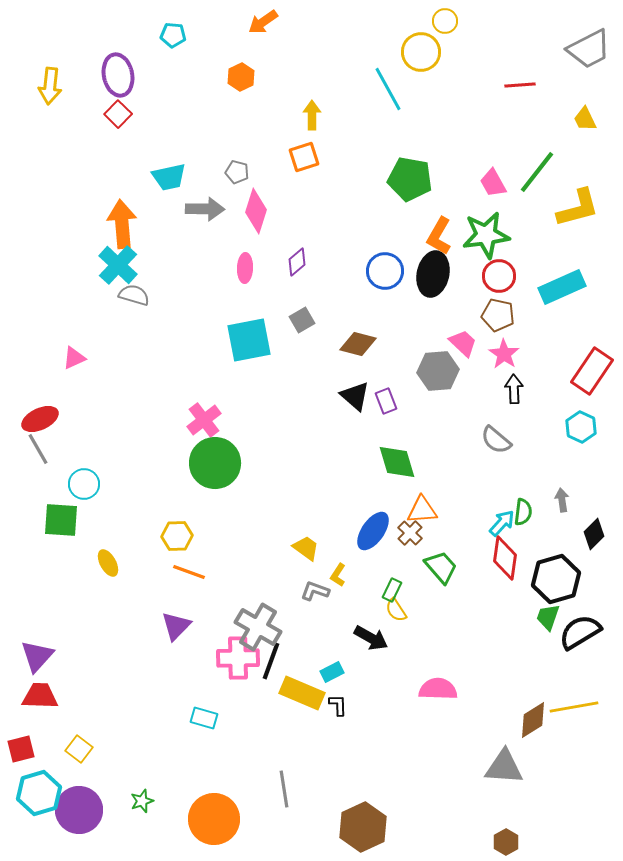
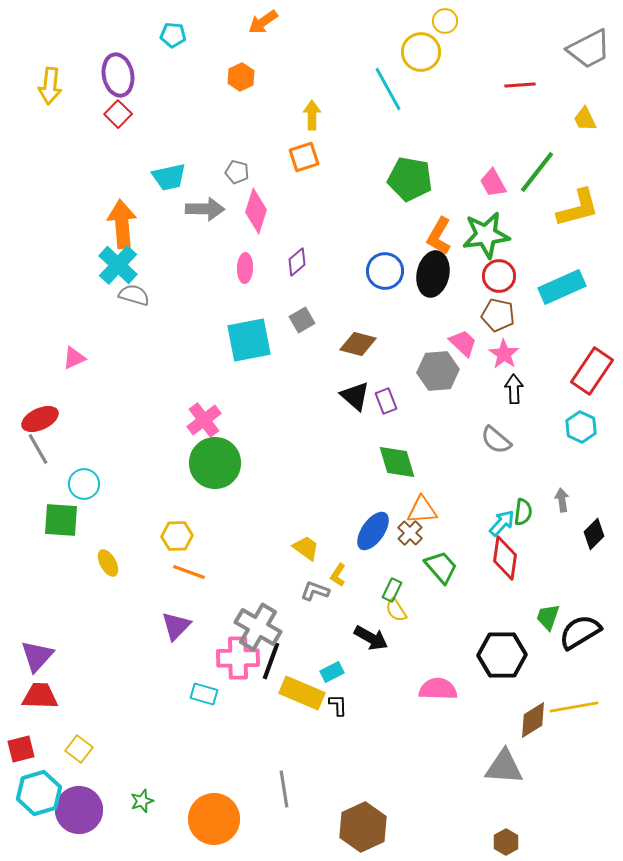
black hexagon at (556, 579): moved 54 px left, 76 px down; rotated 15 degrees clockwise
cyan rectangle at (204, 718): moved 24 px up
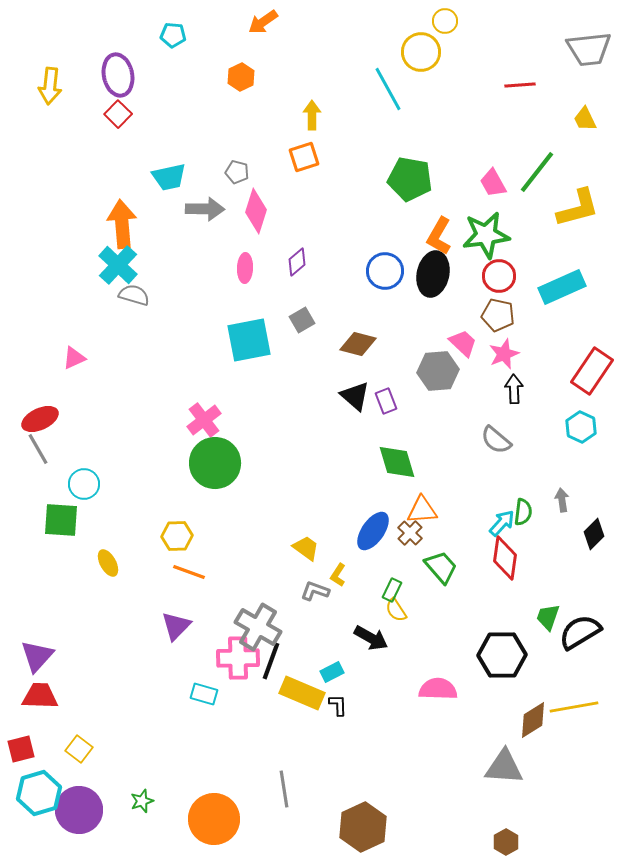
gray trapezoid at (589, 49): rotated 21 degrees clockwise
pink star at (504, 354): rotated 16 degrees clockwise
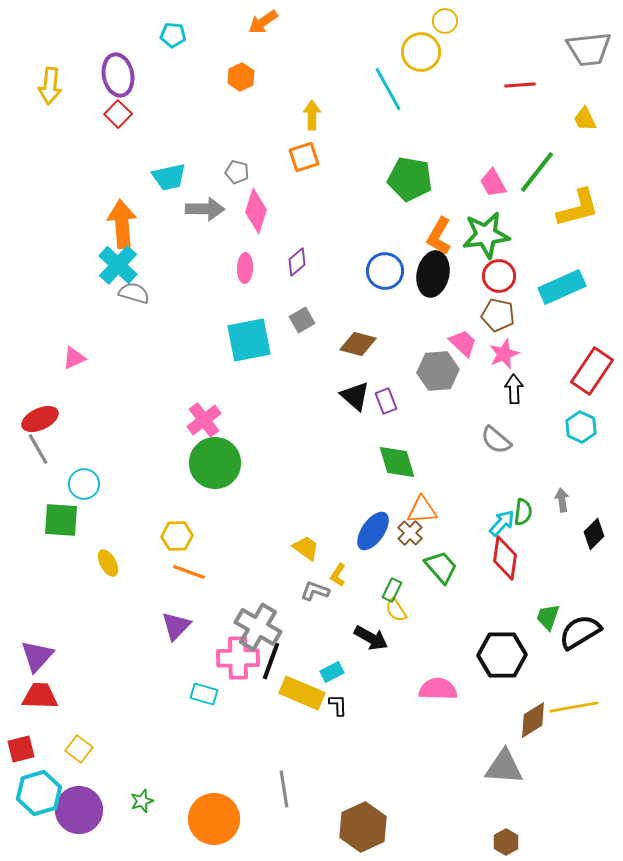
gray semicircle at (134, 295): moved 2 px up
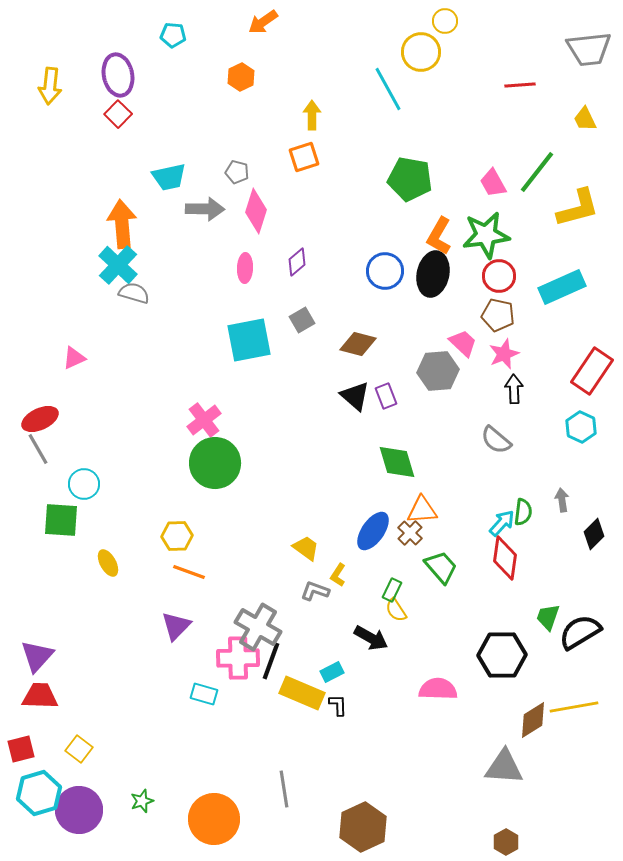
purple rectangle at (386, 401): moved 5 px up
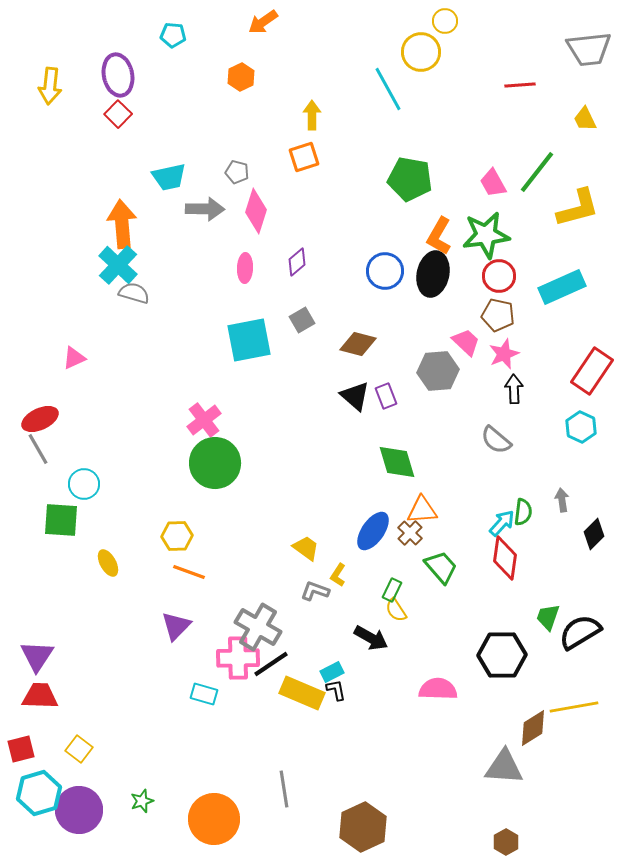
pink trapezoid at (463, 343): moved 3 px right, 1 px up
purple triangle at (37, 656): rotated 9 degrees counterclockwise
black line at (271, 661): moved 3 px down; rotated 36 degrees clockwise
black L-shape at (338, 705): moved 2 px left, 15 px up; rotated 10 degrees counterclockwise
brown diamond at (533, 720): moved 8 px down
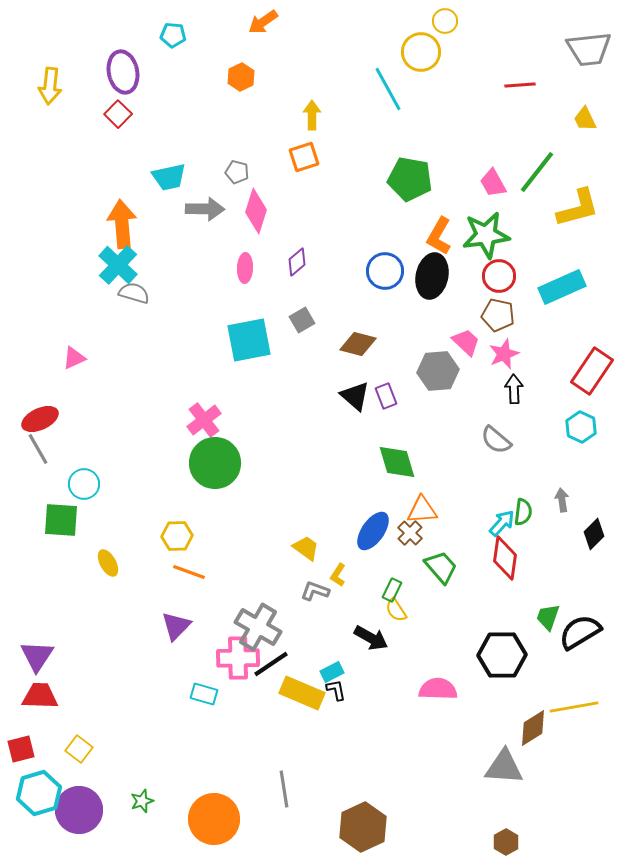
purple ellipse at (118, 75): moved 5 px right, 3 px up
black ellipse at (433, 274): moved 1 px left, 2 px down
